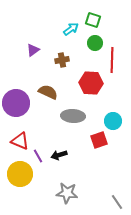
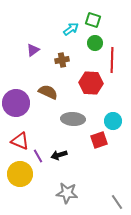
gray ellipse: moved 3 px down
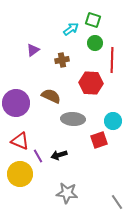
brown semicircle: moved 3 px right, 4 px down
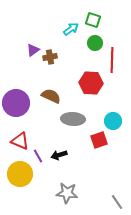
brown cross: moved 12 px left, 3 px up
